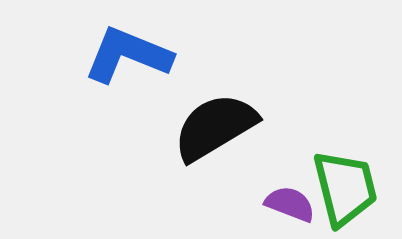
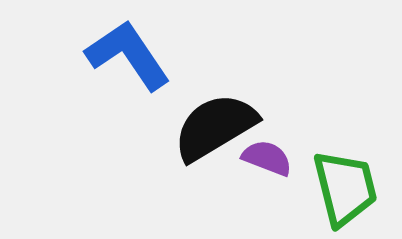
blue L-shape: rotated 34 degrees clockwise
purple semicircle: moved 23 px left, 46 px up
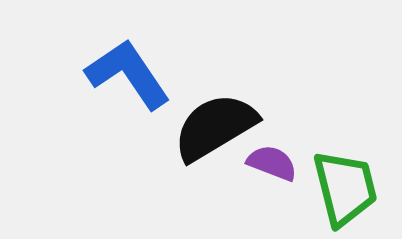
blue L-shape: moved 19 px down
purple semicircle: moved 5 px right, 5 px down
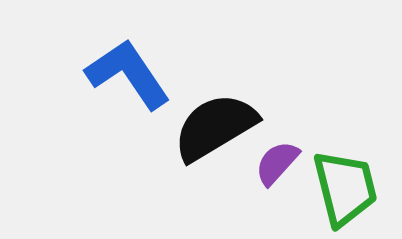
purple semicircle: moved 5 px right; rotated 69 degrees counterclockwise
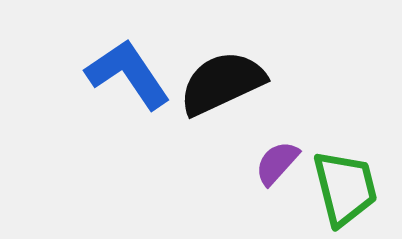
black semicircle: moved 7 px right, 44 px up; rotated 6 degrees clockwise
